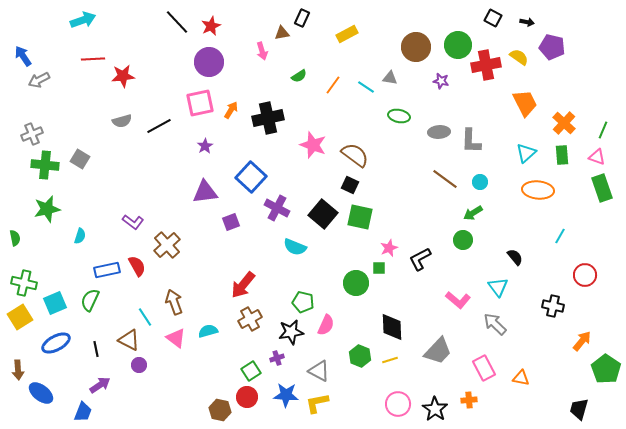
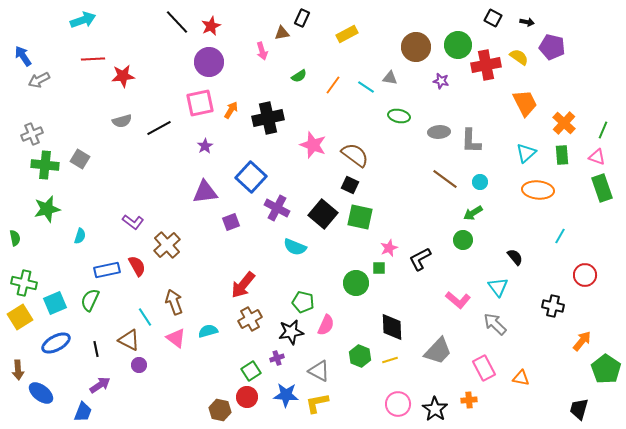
black line at (159, 126): moved 2 px down
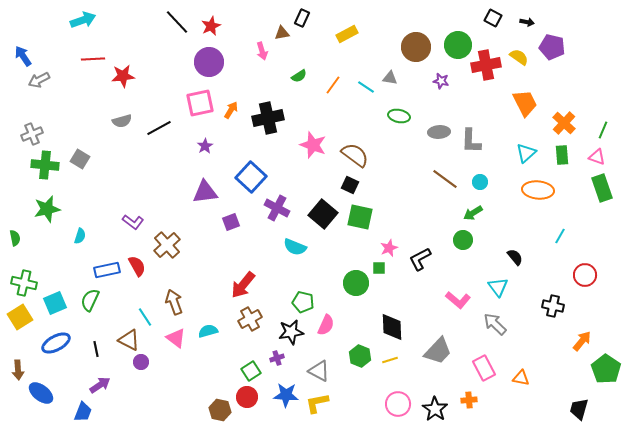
purple circle at (139, 365): moved 2 px right, 3 px up
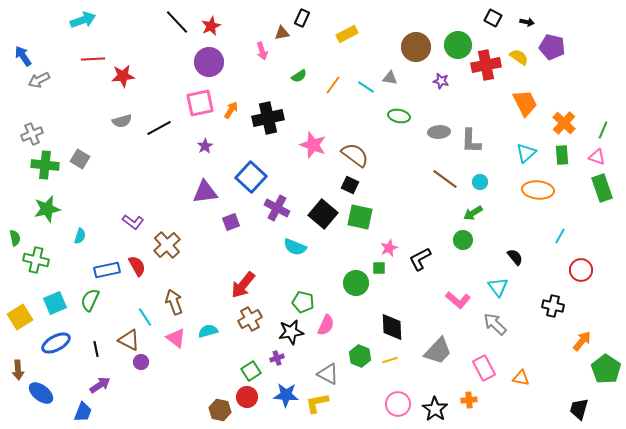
red circle at (585, 275): moved 4 px left, 5 px up
green cross at (24, 283): moved 12 px right, 23 px up
gray triangle at (319, 371): moved 9 px right, 3 px down
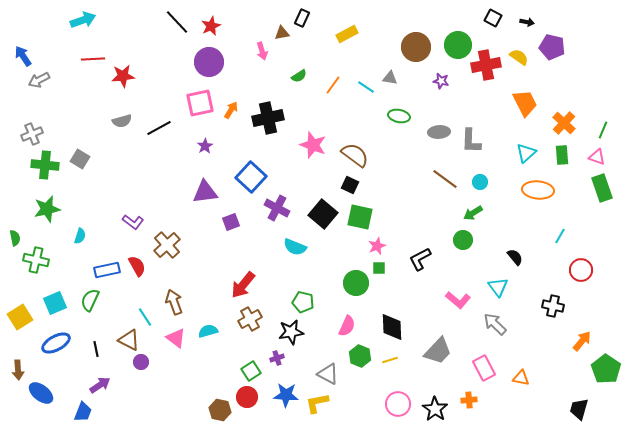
pink star at (389, 248): moved 12 px left, 2 px up
pink semicircle at (326, 325): moved 21 px right, 1 px down
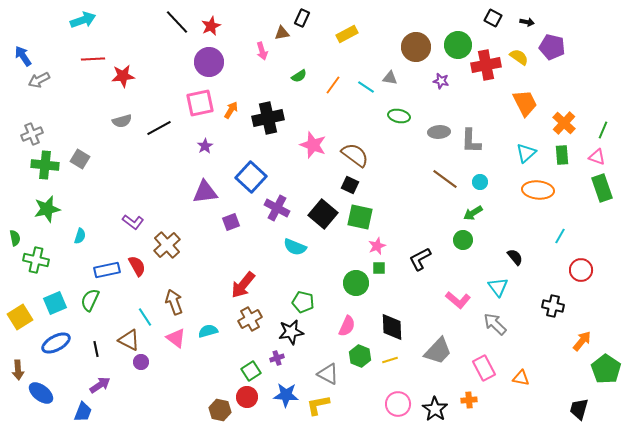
yellow L-shape at (317, 403): moved 1 px right, 2 px down
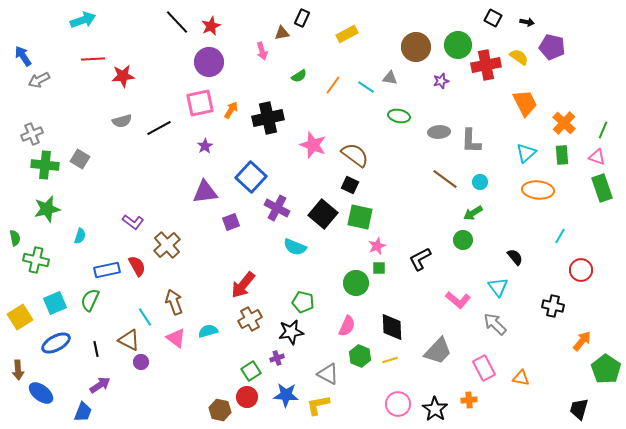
purple star at (441, 81): rotated 28 degrees counterclockwise
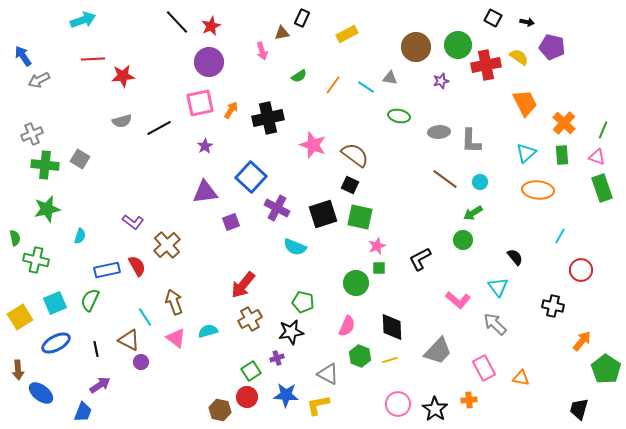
black square at (323, 214): rotated 32 degrees clockwise
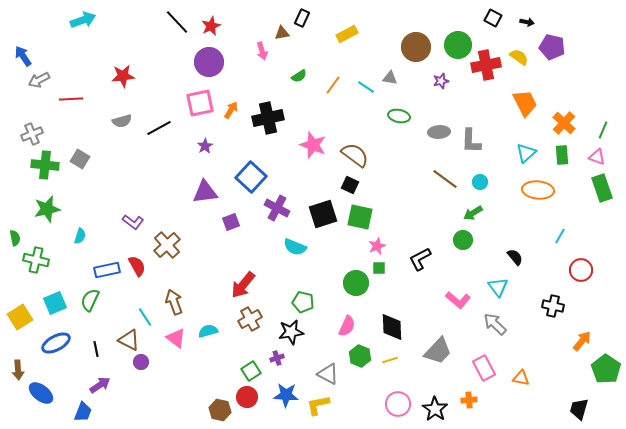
red line at (93, 59): moved 22 px left, 40 px down
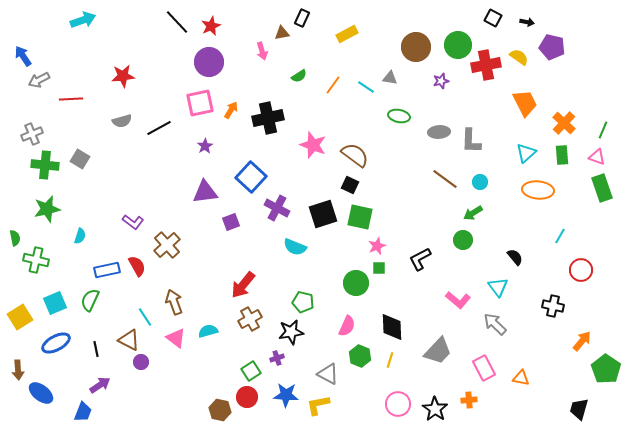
yellow line at (390, 360): rotated 56 degrees counterclockwise
